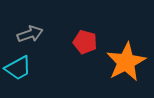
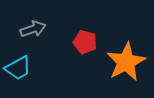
gray arrow: moved 3 px right, 5 px up
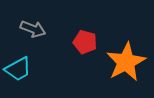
gray arrow: rotated 40 degrees clockwise
cyan trapezoid: moved 1 px down
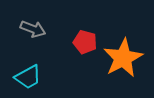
orange star: moved 3 px left, 4 px up
cyan trapezoid: moved 10 px right, 8 px down
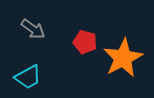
gray arrow: rotated 15 degrees clockwise
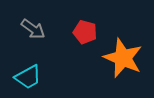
red pentagon: moved 10 px up
orange star: rotated 21 degrees counterclockwise
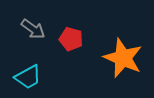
red pentagon: moved 14 px left, 7 px down
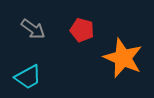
red pentagon: moved 11 px right, 9 px up
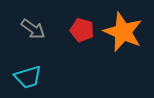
orange star: moved 26 px up
cyan trapezoid: rotated 12 degrees clockwise
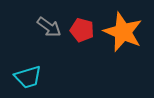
gray arrow: moved 16 px right, 2 px up
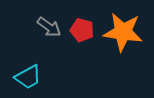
orange star: rotated 15 degrees counterclockwise
cyan trapezoid: rotated 12 degrees counterclockwise
